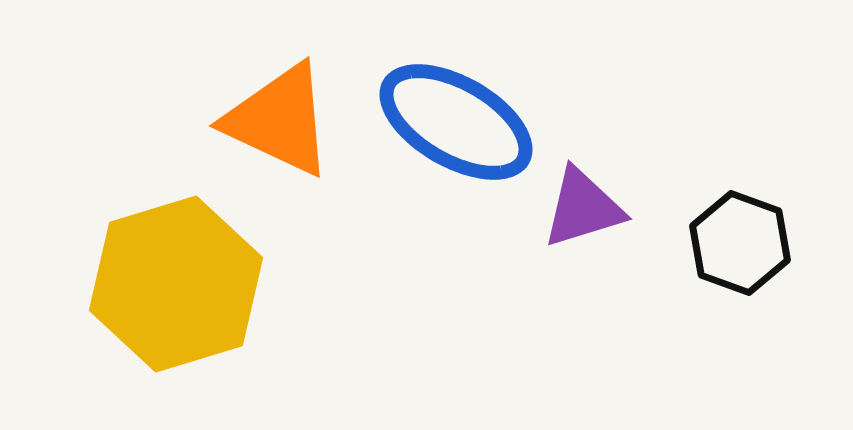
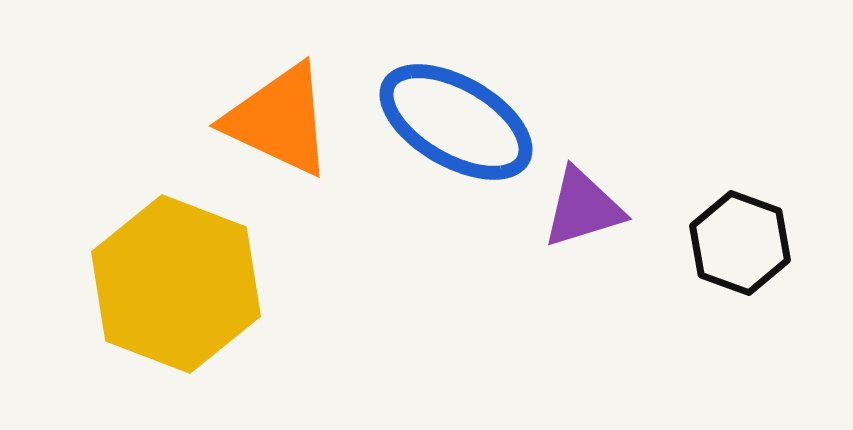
yellow hexagon: rotated 22 degrees counterclockwise
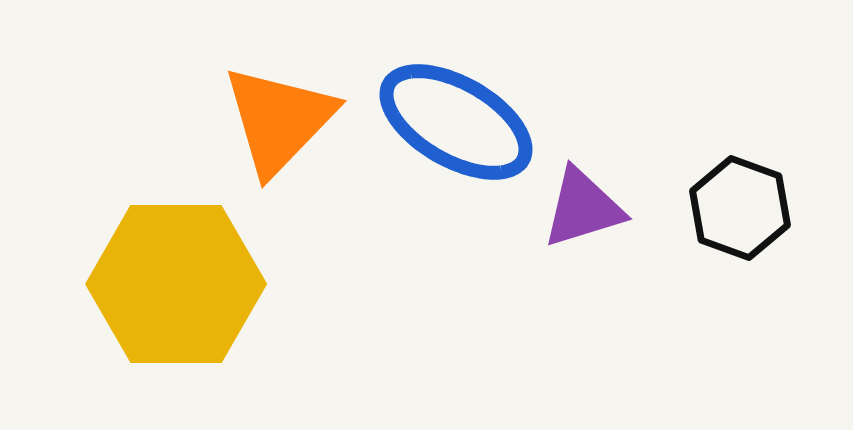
orange triangle: rotated 49 degrees clockwise
black hexagon: moved 35 px up
yellow hexagon: rotated 21 degrees counterclockwise
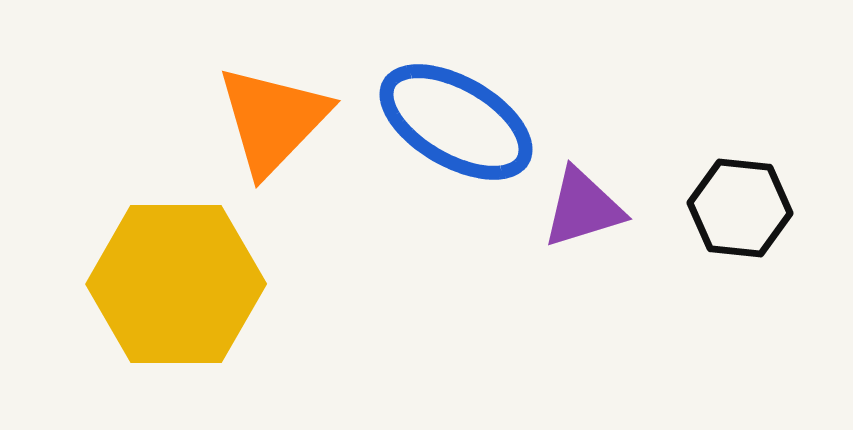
orange triangle: moved 6 px left
black hexagon: rotated 14 degrees counterclockwise
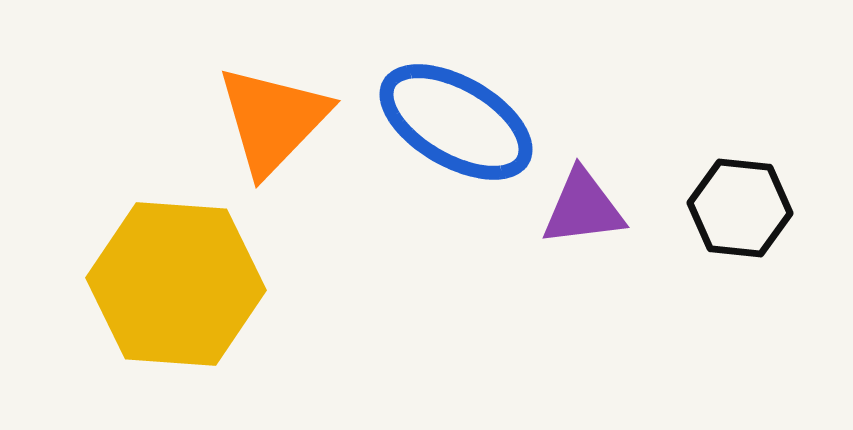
purple triangle: rotated 10 degrees clockwise
yellow hexagon: rotated 4 degrees clockwise
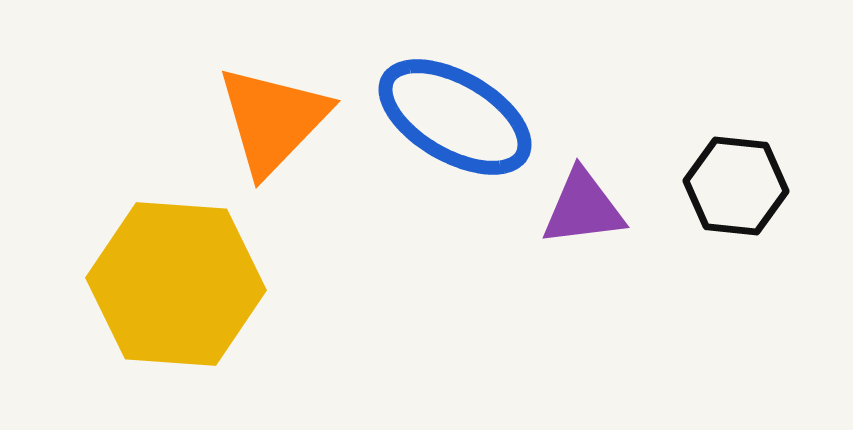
blue ellipse: moved 1 px left, 5 px up
black hexagon: moved 4 px left, 22 px up
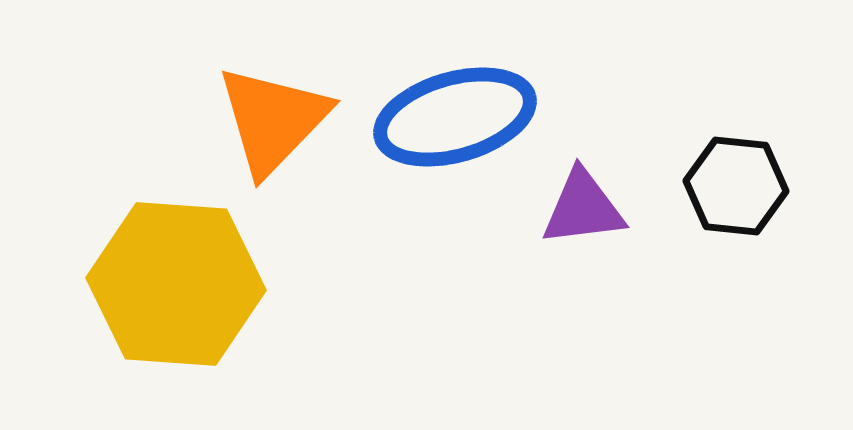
blue ellipse: rotated 46 degrees counterclockwise
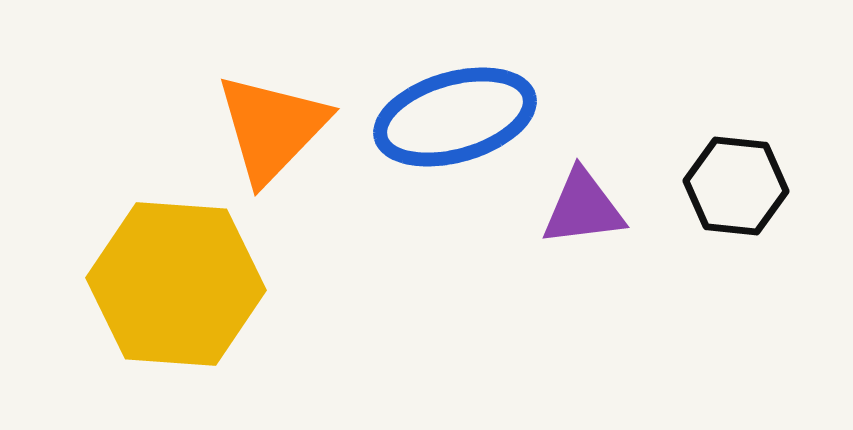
orange triangle: moved 1 px left, 8 px down
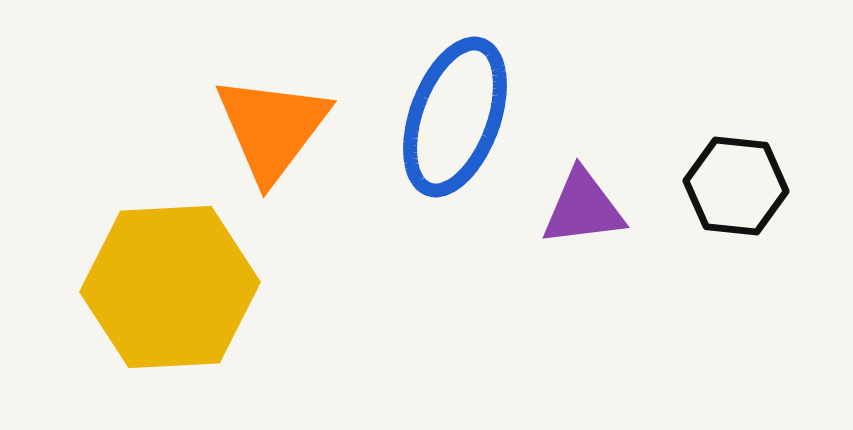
blue ellipse: rotated 54 degrees counterclockwise
orange triangle: rotated 7 degrees counterclockwise
yellow hexagon: moved 6 px left, 3 px down; rotated 7 degrees counterclockwise
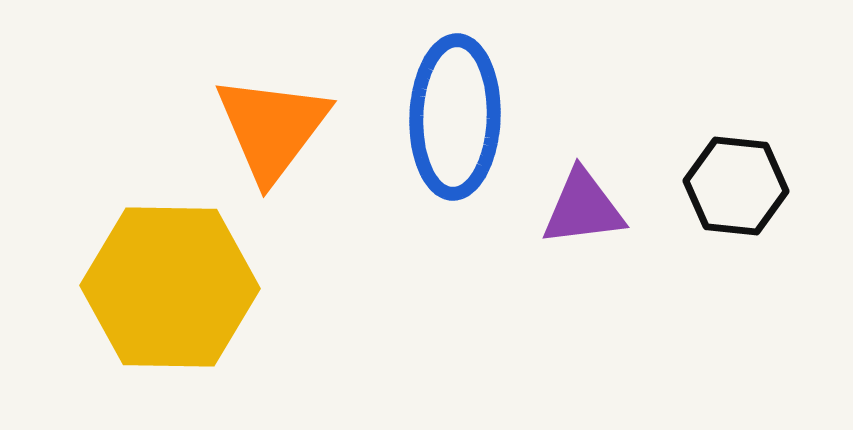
blue ellipse: rotated 18 degrees counterclockwise
yellow hexagon: rotated 4 degrees clockwise
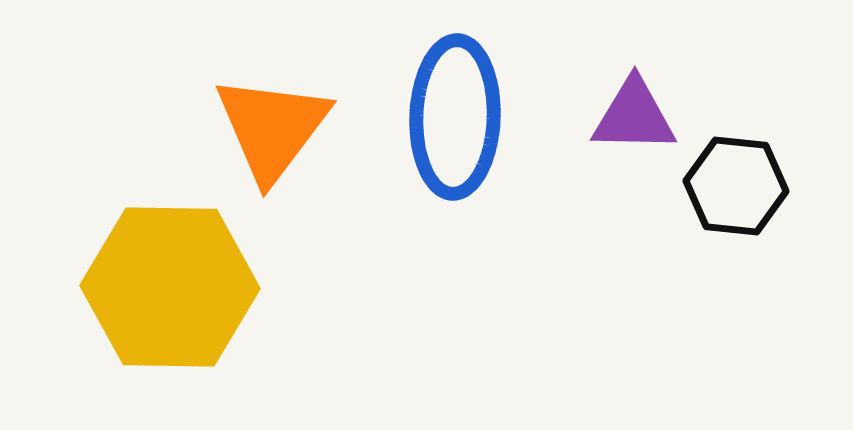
purple triangle: moved 51 px right, 92 px up; rotated 8 degrees clockwise
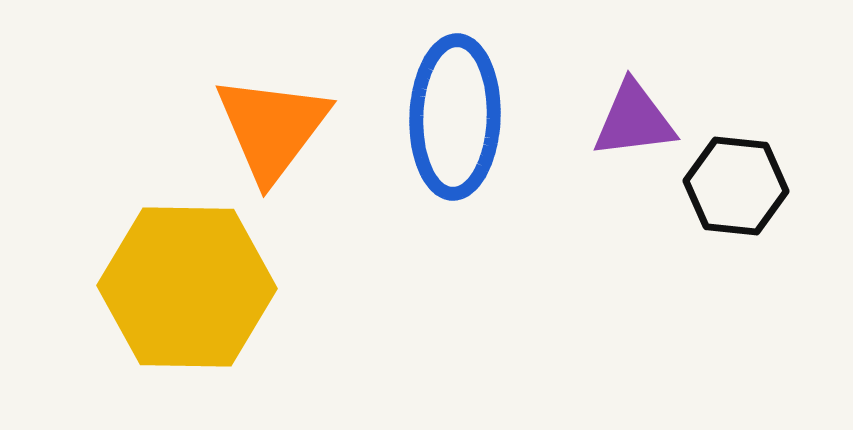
purple triangle: moved 4 px down; rotated 8 degrees counterclockwise
yellow hexagon: moved 17 px right
